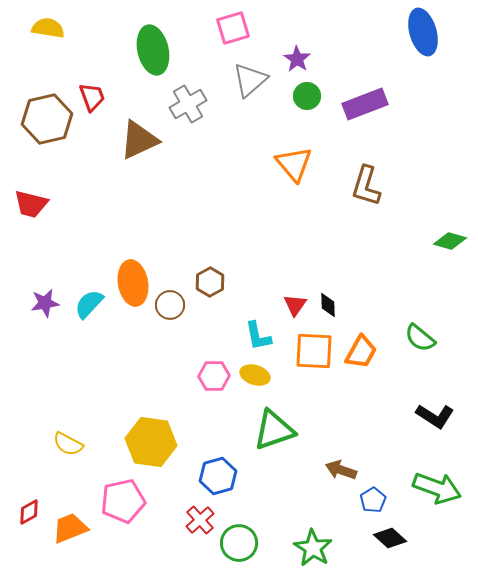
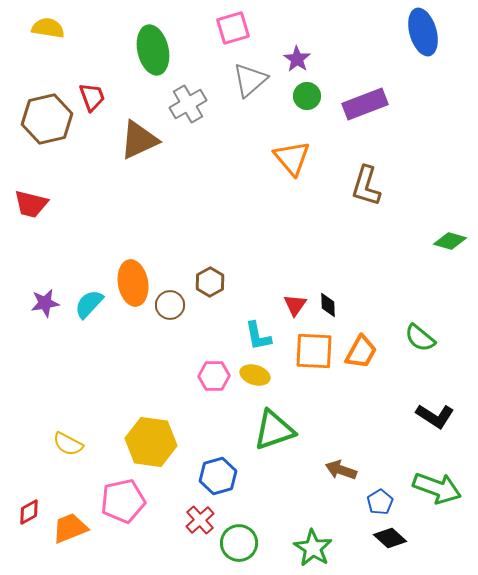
orange triangle at (294, 164): moved 2 px left, 6 px up
blue pentagon at (373, 500): moved 7 px right, 2 px down
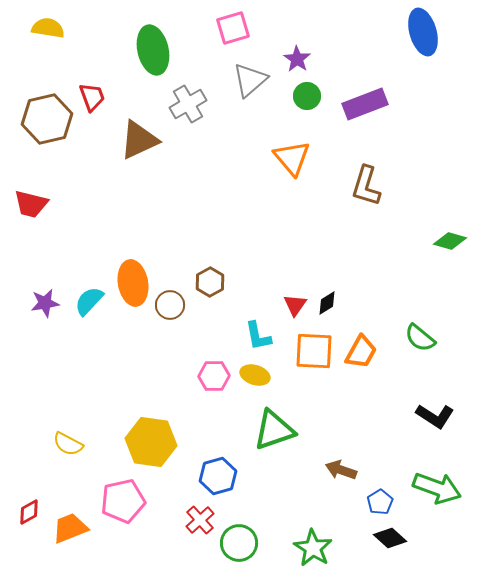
cyan semicircle at (89, 304): moved 3 px up
black diamond at (328, 305): moved 1 px left, 2 px up; rotated 60 degrees clockwise
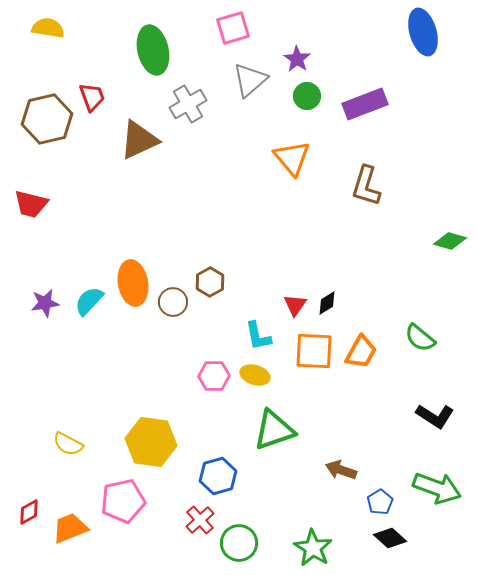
brown circle at (170, 305): moved 3 px right, 3 px up
